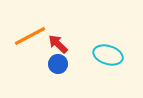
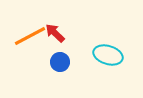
red arrow: moved 3 px left, 11 px up
blue circle: moved 2 px right, 2 px up
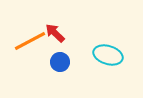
orange line: moved 5 px down
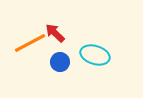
orange line: moved 2 px down
cyan ellipse: moved 13 px left
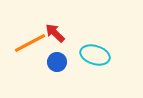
blue circle: moved 3 px left
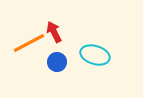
red arrow: moved 1 px left, 1 px up; rotated 20 degrees clockwise
orange line: moved 1 px left
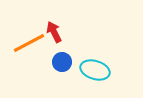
cyan ellipse: moved 15 px down
blue circle: moved 5 px right
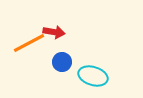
red arrow: rotated 125 degrees clockwise
cyan ellipse: moved 2 px left, 6 px down
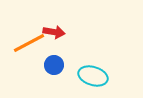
blue circle: moved 8 px left, 3 px down
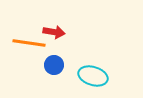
orange line: rotated 36 degrees clockwise
